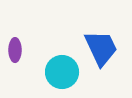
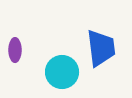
blue trapezoid: rotated 18 degrees clockwise
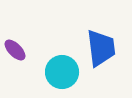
purple ellipse: rotated 45 degrees counterclockwise
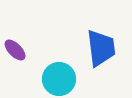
cyan circle: moved 3 px left, 7 px down
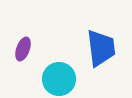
purple ellipse: moved 8 px right, 1 px up; rotated 65 degrees clockwise
